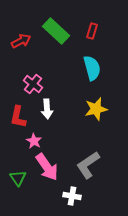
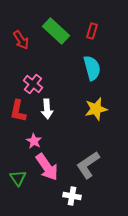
red arrow: moved 1 px up; rotated 84 degrees clockwise
red L-shape: moved 6 px up
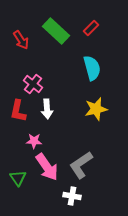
red rectangle: moved 1 px left, 3 px up; rotated 28 degrees clockwise
pink star: rotated 28 degrees counterclockwise
gray L-shape: moved 7 px left
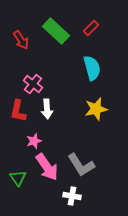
pink star: rotated 21 degrees counterclockwise
gray L-shape: rotated 88 degrees counterclockwise
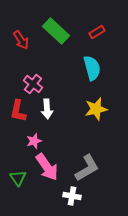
red rectangle: moved 6 px right, 4 px down; rotated 14 degrees clockwise
gray L-shape: moved 6 px right, 3 px down; rotated 88 degrees counterclockwise
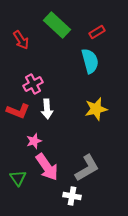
green rectangle: moved 1 px right, 6 px up
cyan semicircle: moved 2 px left, 7 px up
pink cross: rotated 24 degrees clockwise
red L-shape: rotated 80 degrees counterclockwise
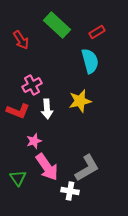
pink cross: moved 1 px left, 1 px down
yellow star: moved 16 px left, 8 px up
white cross: moved 2 px left, 5 px up
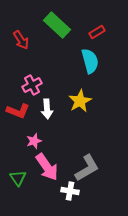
yellow star: rotated 15 degrees counterclockwise
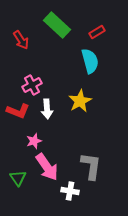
gray L-shape: moved 4 px right, 2 px up; rotated 52 degrees counterclockwise
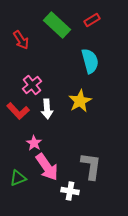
red rectangle: moved 5 px left, 12 px up
pink cross: rotated 12 degrees counterclockwise
red L-shape: rotated 25 degrees clockwise
pink star: moved 2 px down; rotated 21 degrees counterclockwise
green triangle: rotated 42 degrees clockwise
